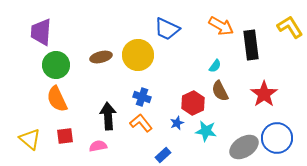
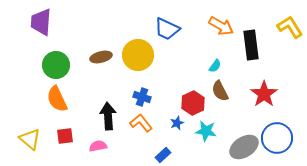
purple trapezoid: moved 10 px up
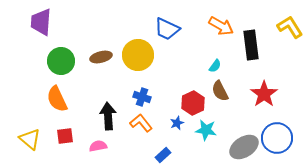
green circle: moved 5 px right, 4 px up
cyan star: moved 1 px up
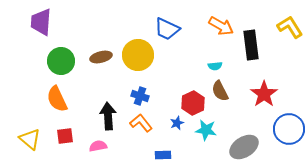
cyan semicircle: rotated 48 degrees clockwise
blue cross: moved 2 px left, 1 px up
blue circle: moved 12 px right, 9 px up
blue rectangle: rotated 42 degrees clockwise
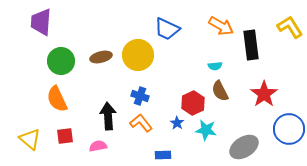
blue star: rotated 16 degrees counterclockwise
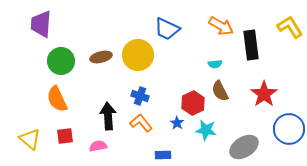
purple trapezoid: moved 2 px down
cyan semicircle: moved 2 px up
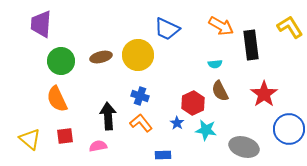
gray ellipse: rotated 48 degrees clockwise
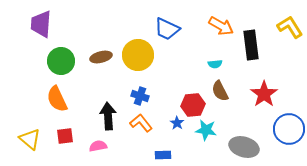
red hexagon: moved 2 px down; rotated 20 degrees clockwise
